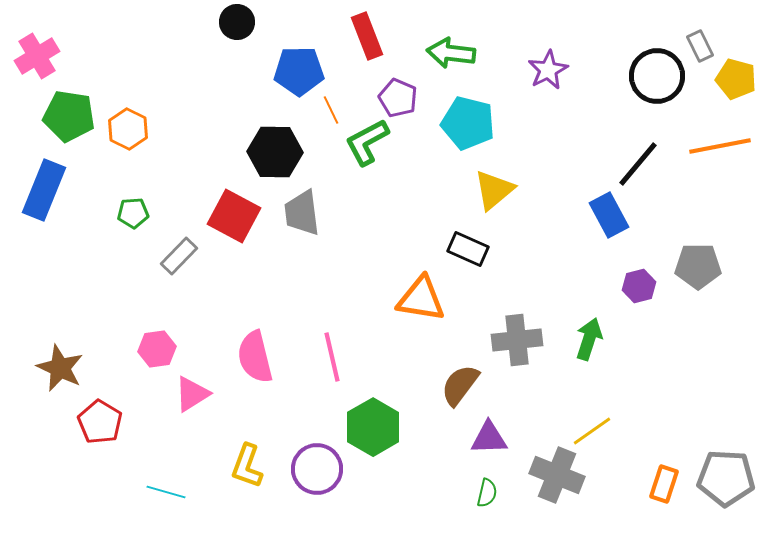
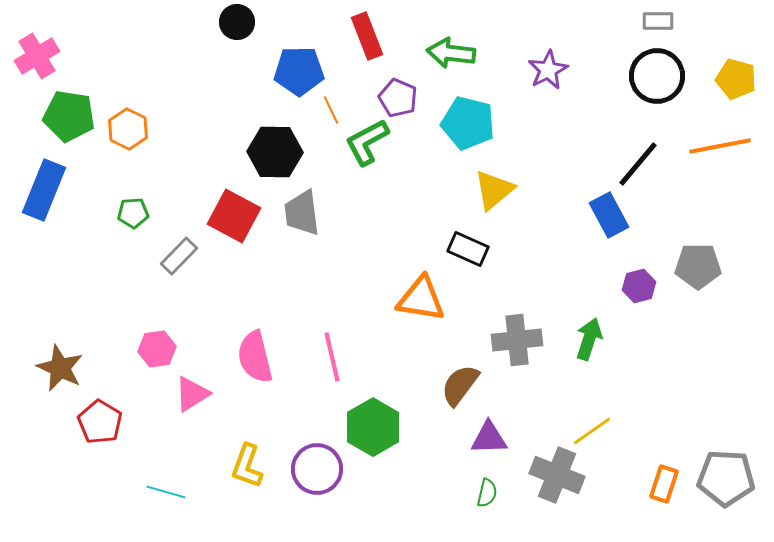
gray rectangle at (700, 46): moved 42 px left, 25 px up; rotated 64 degrees counterclockwise
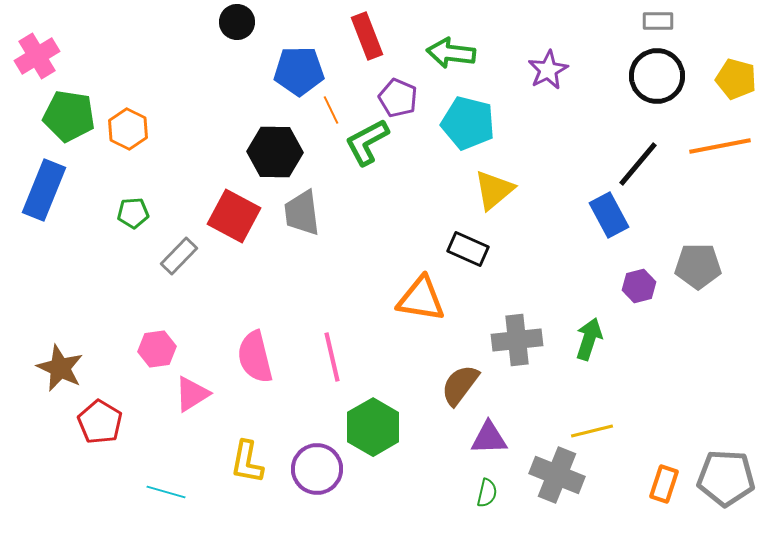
yellow line at (592, 431): rotated 21 degrees clockwise
yellow L-shape at (247, 466): moved 4 px up; rotated 9 degrees counterclockwise
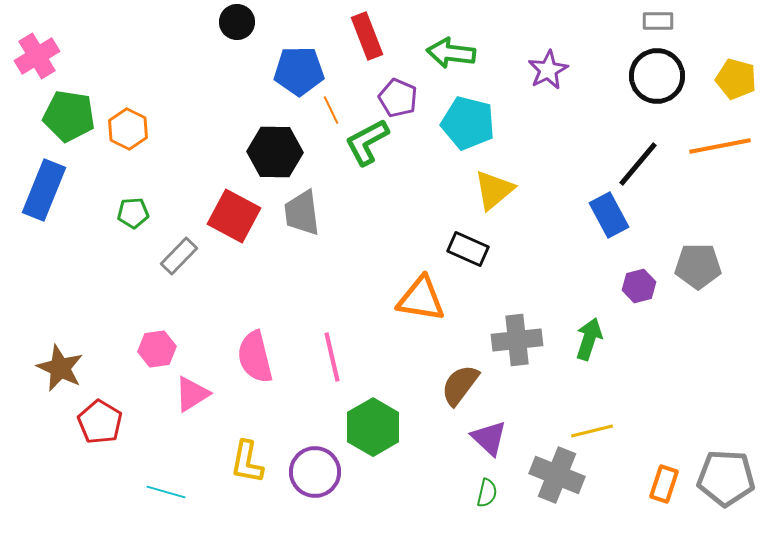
purple triangle at (489, 438): rotated 45 degrees clockwise
purple circle at (317, 469): moved 2 px left, 3 px down
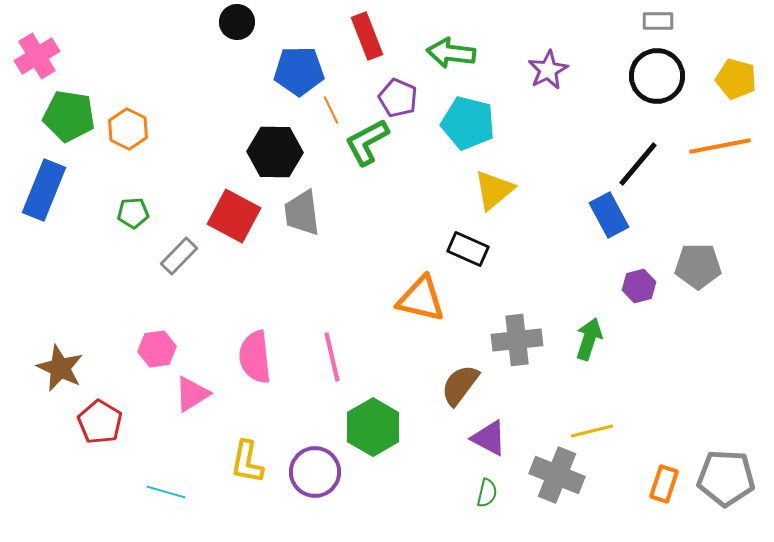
orange triangle at (421, 299): rotated 4 degrees clockwise
pink semicircle at (255, 357): rotated 8 degrees clockwise
purple triangle at (489, 438): rotated 15 degrees counterclockwise
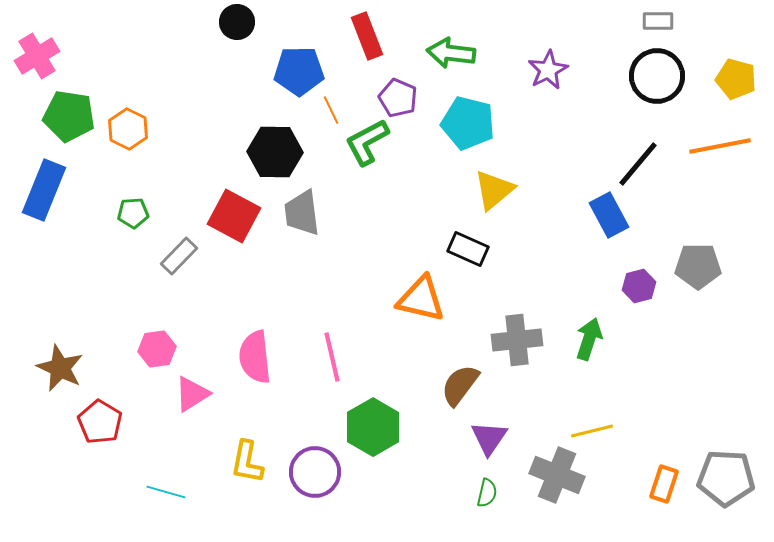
purple triangle at (489, 438): rotated 36 degrees clockwise
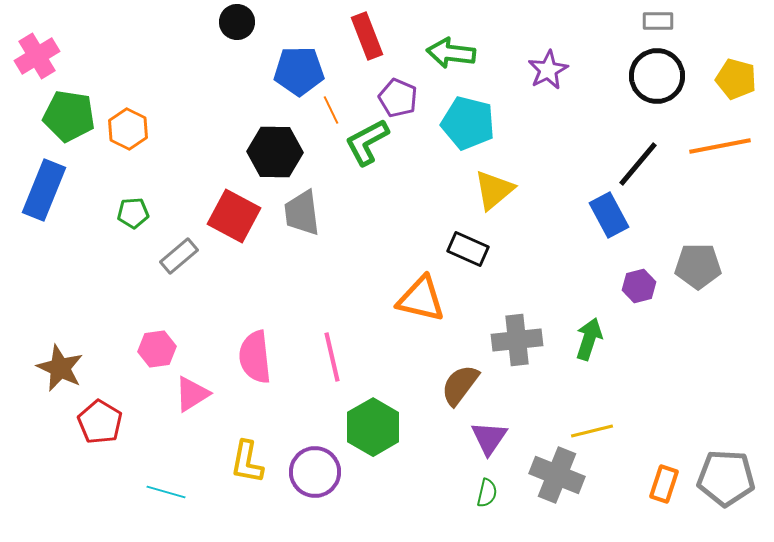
gray rectangle at (179, 256): rotated 6 degrees clockwise
